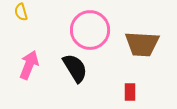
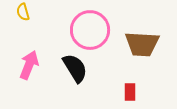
yellow semicircle: moved 2 px right
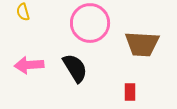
pink circle: moved 7 px up
pink arrow: rotated 116 degrees counterclockwise
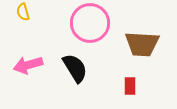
pink arrow: moved 1 px left; rotated 12 degrees counterclockwise
red rectangle: moved 6 px up
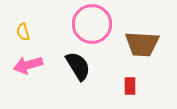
yellow semicircle: moved 20 px down
pink circle: moved 2 px right, 1 px down
black semicircle: moved 3 px right, 2 px up
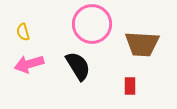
pink arrow: moved 1 px right, 1 px up
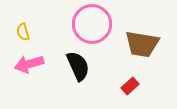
brown trapezoid: rotated 6 degrees clockwise
black semicircle: rotated 8 degrees clockwise
red rectangle: rotated 48 degrees clockwise
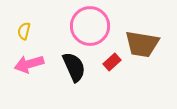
pink circle: moved 2 px left, 2 px down
yellow semicircle: moved 1 px right, 1 px up; rotated 30 degrees clockwise
black semicircle: moved 4 px left, 1 px down
red rectangle: moved 18 px left, 24 px up
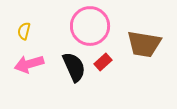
brown trapezoid: moved 2 px right
red rectangle: moved 9 px left
